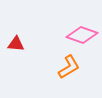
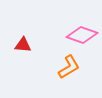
red triangle: moved 7 px right, 1 px down
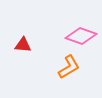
pink diamond: moved 1 px left, 1 px down
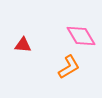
pink diamond: rotated 40 degrees clockwise
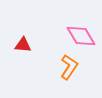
orange L-shape: rotated 25 degrees counterclockwise
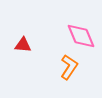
pink diamond: rotated 8 degrees clockwise
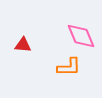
orange L-shape: rotated 55 degrees clockwise
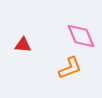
orange L-shape: moved 1 px right, 1 px down; rotated 20 degrees counterclockwise
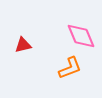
red triangle: rotated 18 degrees counterclockwise
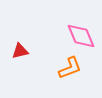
red triangle: moved 3 px left, 6 px down
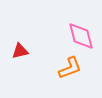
pink diamond: rotated 8 degrees clockwise
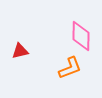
pink diamond: rotated 16 degrees clockwise
